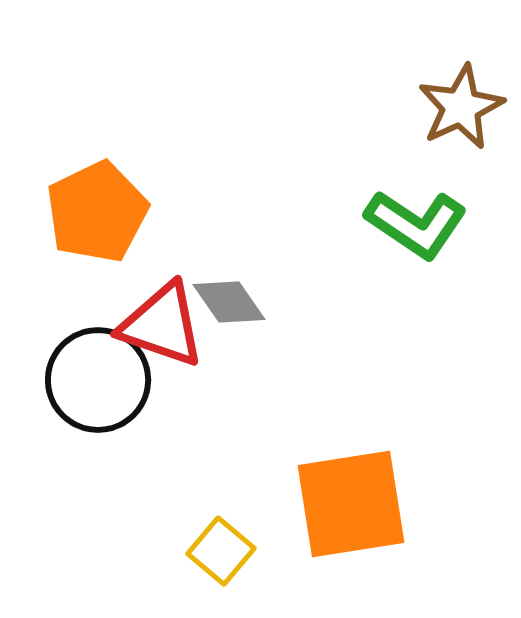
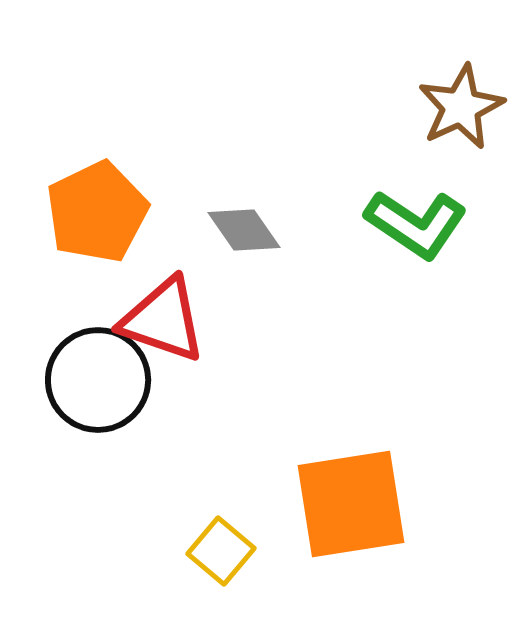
gray diamond: moved 15 px right, 72 px up
red triangle: moved 1 px right, 5 px up
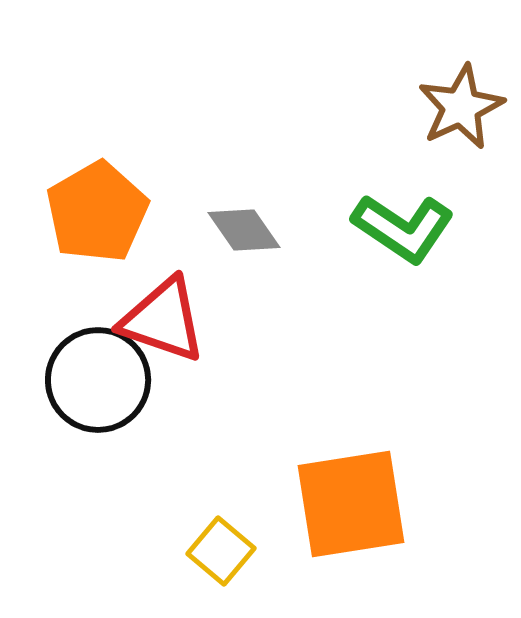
orange pentagon: rotated 4 degrees counterclockwise
green L-shape: moved 13 px left, 4 px down
